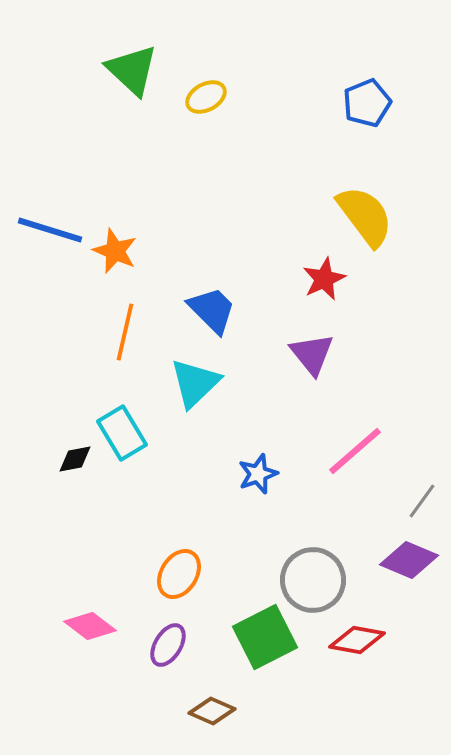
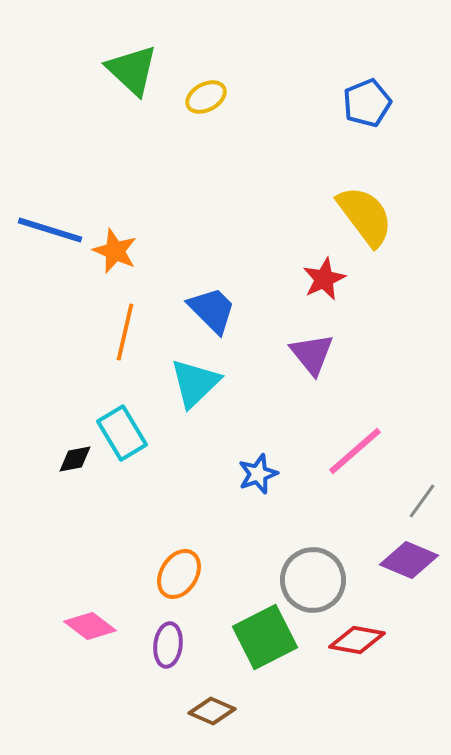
purple ellipse: rotated 24 degrees counterclockwise
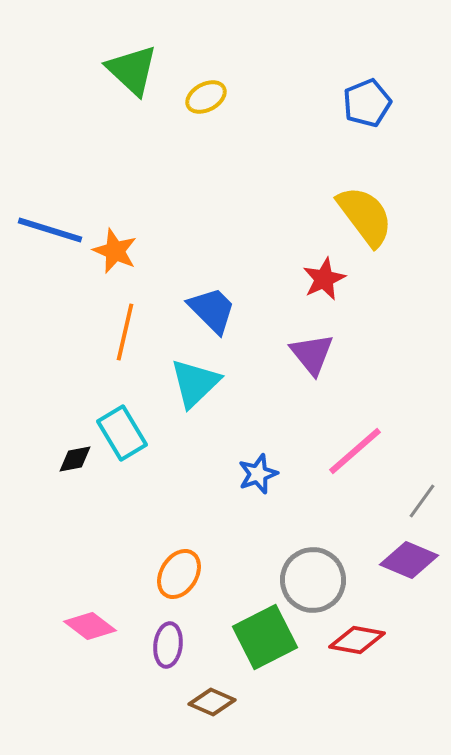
brown diamond: moved 9 px up
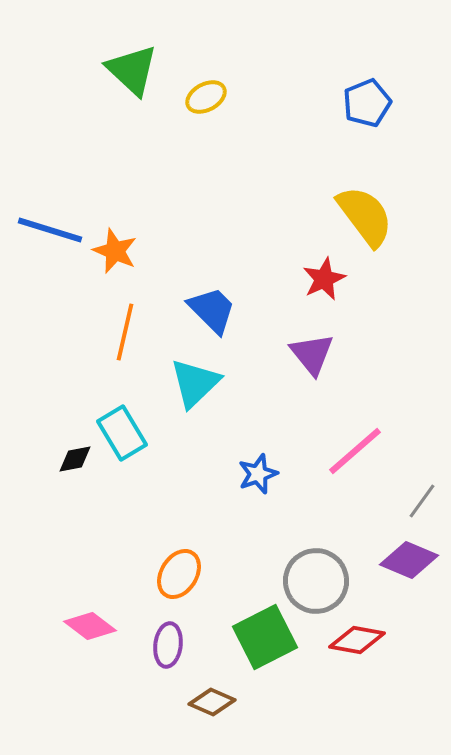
gray circle: moved 3 px right, 1 px down
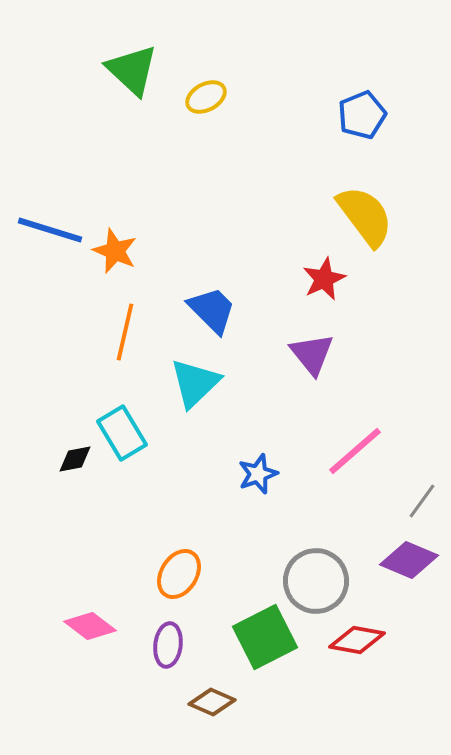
blue pentagon: moved 5 px left, 12 px down
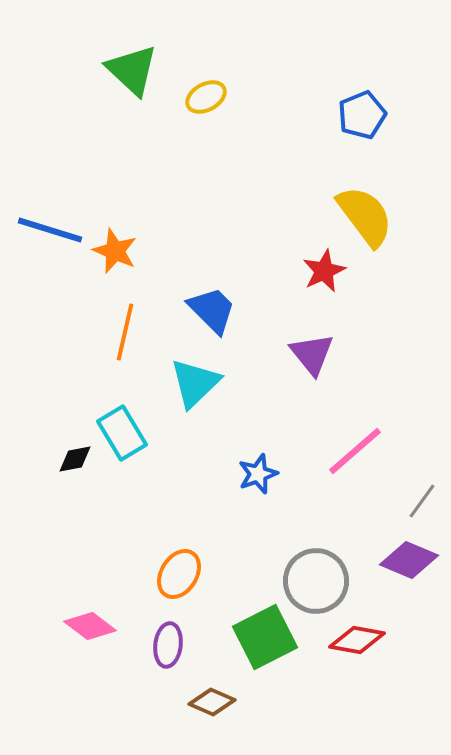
red star: moved 8 px up
